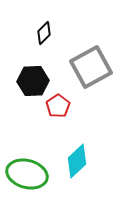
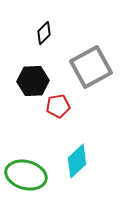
red pentagon: rotated 25 degrees clockwise
green ellipse: moved 1 px left, 1 px down
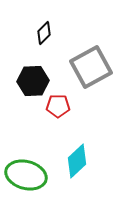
red pentagon: rotated 10 degrees clockwise
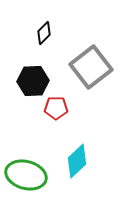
gray square: rotated 9 degrees counterclockwise
red pentagon: moved 2 px left, 2 px down
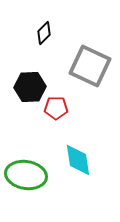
gray square: moved 1 px left, 1 px up; rotated 27 degrees counterclockwise
black hexagon: moved 3 px left, 6 px down
cyan diamond: moved 1 px right, 1 px up; rotated 56 degrees counterclockwise
green ellipse: rotated 6 degrees counterclockwise
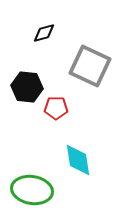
black diamond: rotated 30 degrees clockwise
black hexagon: moved 3 px left; rotated 8 degrees clockwise
green ellipse: moved 6 px right, 15 px down
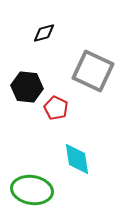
gray square: moved 3 px right, 5 px down
red pentagon: rotated 25 degrees clockwise
cyan diamond: moved 1 px left, 1 px up
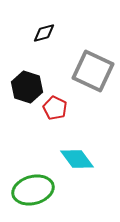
black hexagon: rotated 12 degrees clockwise
red pentagon: moved 1 px left
cyan diamond: rotated 28 degrees counterclockwise
green ellipse: moved 1 px right; rotated 24 degrees counterclockwise
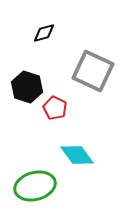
cyan diamond: moved 4 px up
green ellipse: moved 2 px right, 4 px up
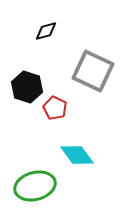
black diamond: moved 2 px right, 2 px up
